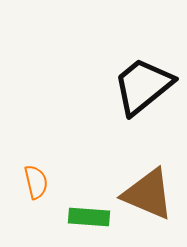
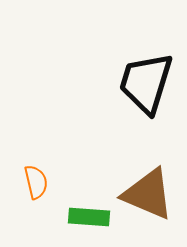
black trapezoid: moved 3 px right, 3 px up; rotated 34 degrees counterclockwise
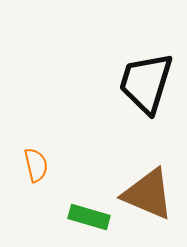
orange semicircle: moved 17 px up
green rectangle: rotated 12 degrees clockwise
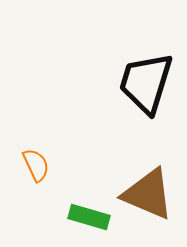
orange semicircle: rotated 12 degrees counterclockwise
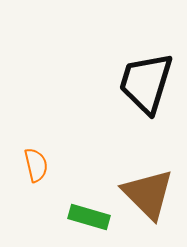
orange semicircle: rotated 12 degrees clockwise
brown triangle: rotated 22 degrees clockwise
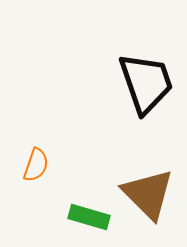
black trapezoid: rotated 144 degrees clockwise
orange semicircle: rotated 32 degrees clockwise
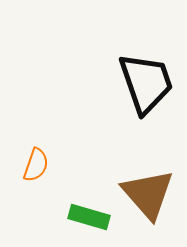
brown triangle: rotated 4 degrees clockwise
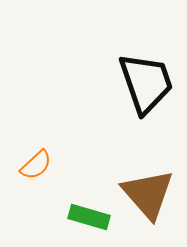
orange semicircle: rotated 28 degrees clockwise
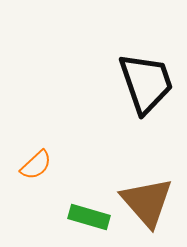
brown triangle: moved 1 px left, 8 px down
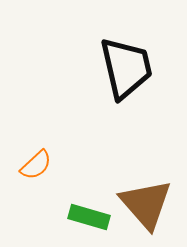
black trapezoid: moved 20 px left, 15 px up; rotated 6 degrees clockwise
brown triangle: moved 1 px left, 2 px down
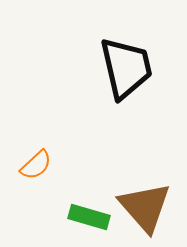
brown triangle: moved 1 px left, 3 px down
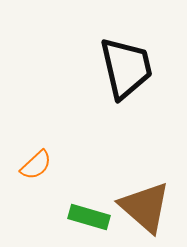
brown triangle: rotated 8 degrees counterclockwise
